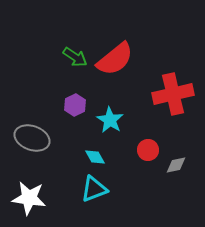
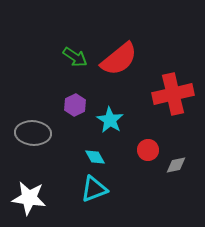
red semicircle: moved 4 px right
gray ellipse: moved 1 px right, 5 px up; rotated 16 degrees counterclockwise
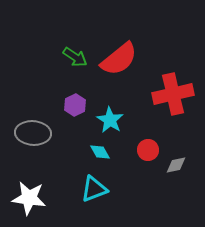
cyan diamond: moved 5 px right, 5 px up
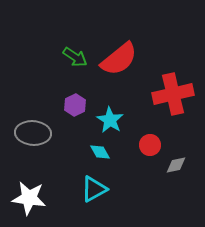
red circle: moved 2 px right, 5 px up
cyan triangle: rotated 8 degrees counterclockwise
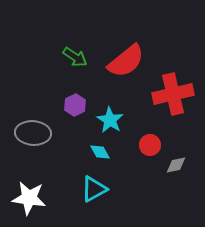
red semicircle: moved 7 px right, 2 px down
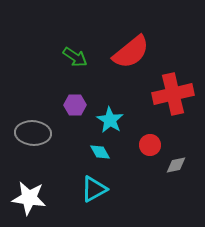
red semicircle: moved 5 px right, 9 px up
purple hexagon: rotated 25 degrees clockwise
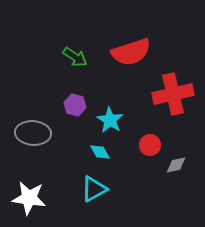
red semicircle: rotated 21 degrees clockwise
purple hexagon: rotated 15 degrees clockwise
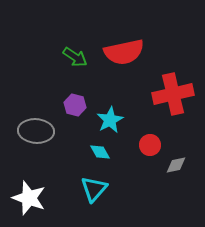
red semicircle: moved 7 px left; rotated 6 degrees clockwise
cyan star: rotated 12 degrees clockwise
gray ellipse: moved 3 px right, 2 px up
cyan triangle: rotated 20 degrees counterclockwise
white star: rotated 12 degrees clockwise
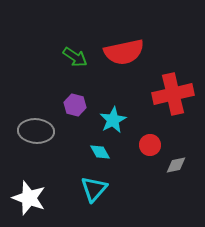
cyan star: moved 3 px right
